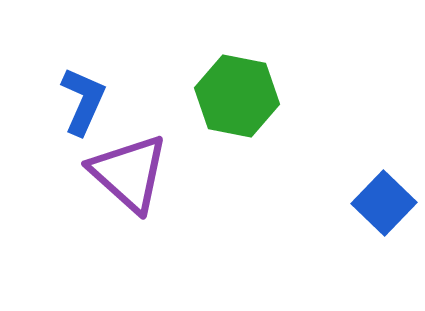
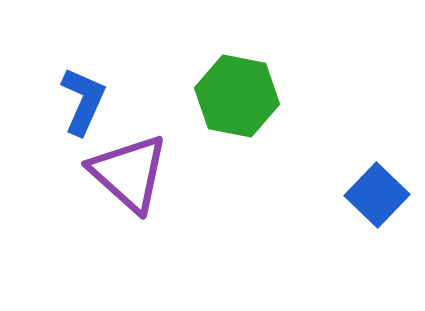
blue square: moved 7 px left, 8 px up
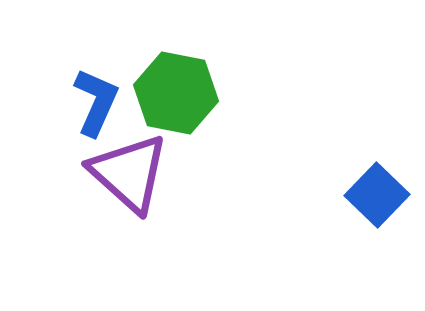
green hexagon: moved 61 px left, 3 px up
blue L-shape: moved 13 px right, 1 px down
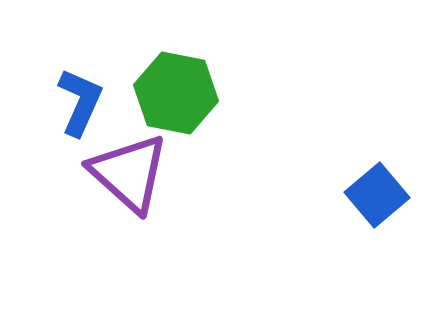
blue L-shape: moved 16 px left
blue square: rotated 6 degrees clockwise
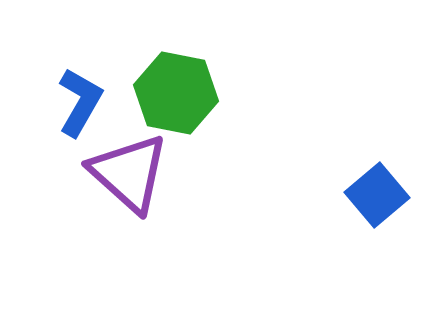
blue L-shape: rotated 6 degrees clockwise
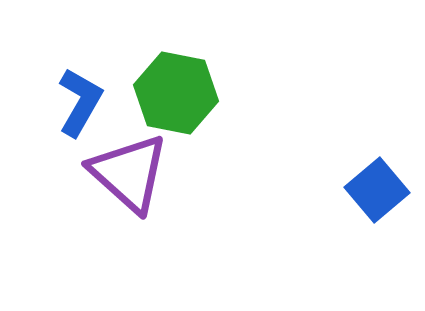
blue square: moved 5 px up
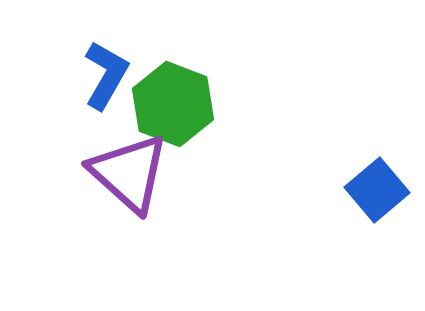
green hexagon: moved 3 px left, 11 px down; rotated 10 degrees clockwise
blue L-shape: moved 26 px right, 27 px up
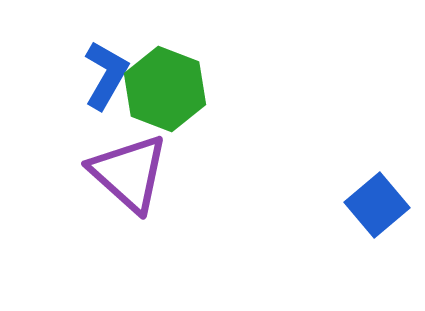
green hexagon: moved 8 px left, 15 px up
blue square: moved 15 px down
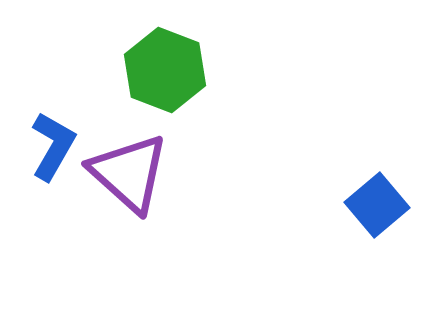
blue L-shape: moved 53 px left, 71 px down
green hexagon: moved 19 px up
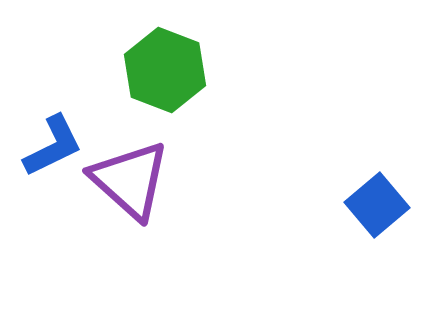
blue L-shape: rotated 34 degrees clockwise
purple triangle: moved 1 px right, 7 px down
